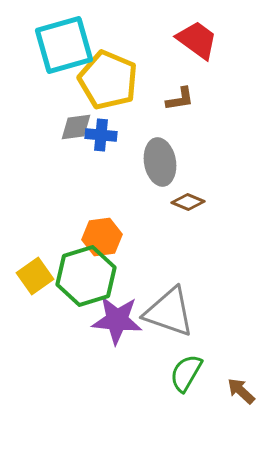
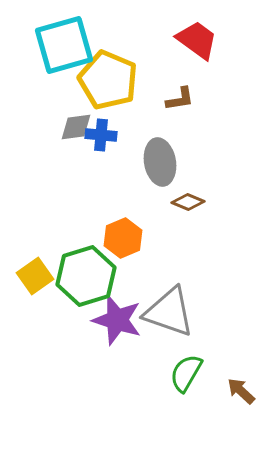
orange hexagon: moved 21 px right, 1 px down; rotated 15 degrees counterclockwise
purple star: rotated 12 degrees clockwise
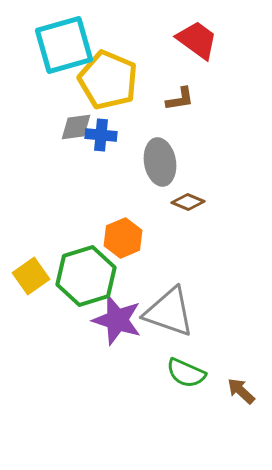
yellow square: moved 4 px left
green semicircle: rotated 96 degrees counterclockwise
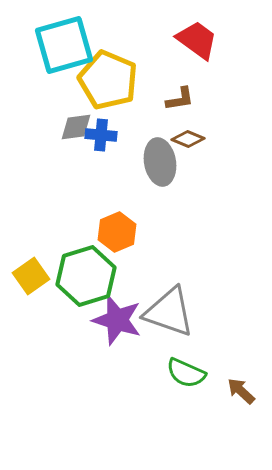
brown diamond: moved 63 px up
orange hexagon: moved 6 px left, 6 px up
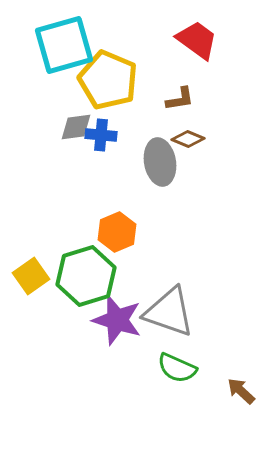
green semicircle: moved 9 px left, 5 px up
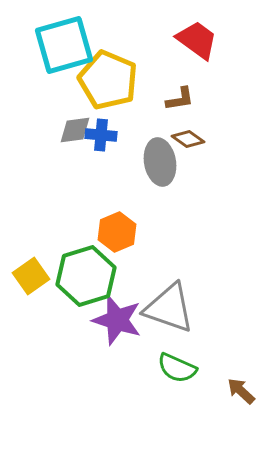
gray diamond: moved 1 px left, 3 px down
brown diamond: rotated 12 degrees clockwise
gray triangle: moved 4 px up
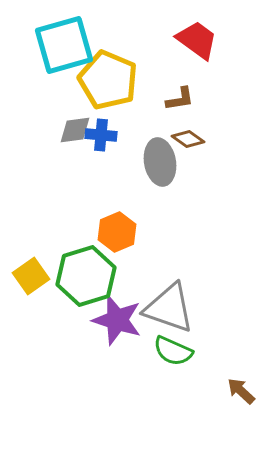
green semicircle: moved 4 px left, 17 px up
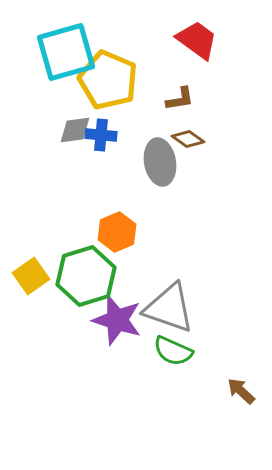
cyan square: moved 2 px right, 7 px down
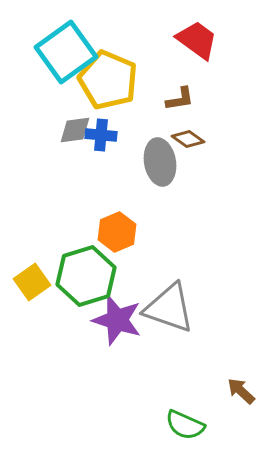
cyan square: rotated 20 degrees counterclockwise
yellow square: moved 1 px right, 6 px down
green semicircle: moved 12 px right, 74 px down
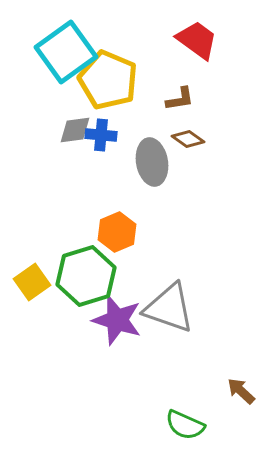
gray ellipse: moved 8 px left
